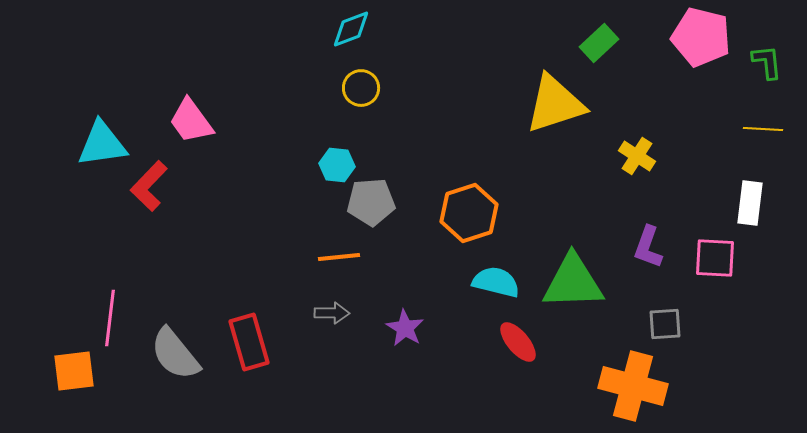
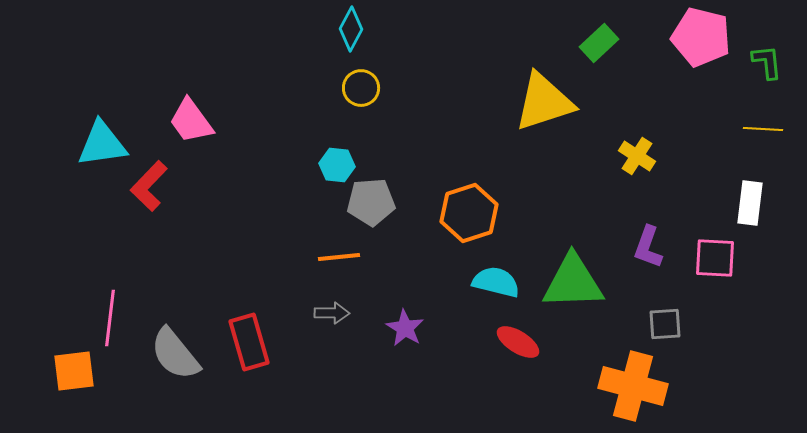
cyan diamond: rotated 42 degrees counterclockwise
yellow triangle: moved 11 px left, 2 px up
red ellipse: rotated 18 degrees counterclockwise
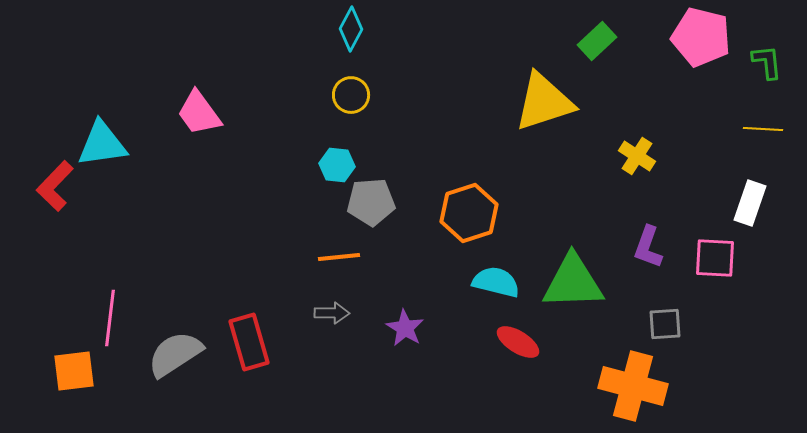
green rectangle: moved 2 px left, 2 px up
yellow circle: moved 10 px left, 7 px down
pink trapezoid: moved 8 px right, 8 px up
red L-shape: moved 94 px left
white rectangle: rotated 12 degrees clockwise
gray semicircle: rotated 96 degrees clockwise
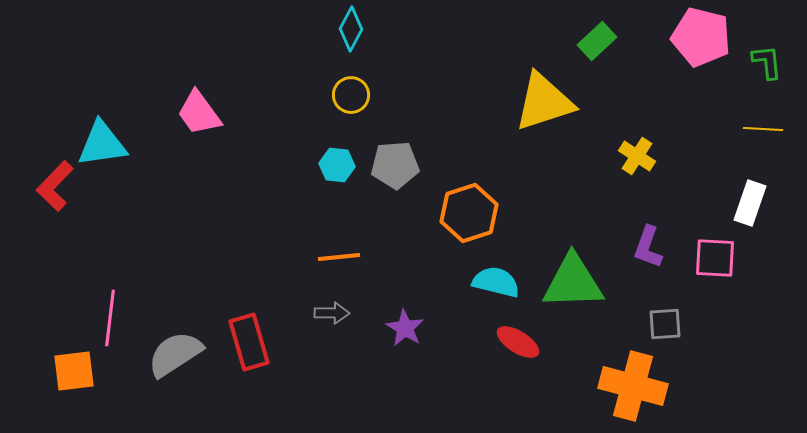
gray pentagon: moved 24 px right, 37 px up
